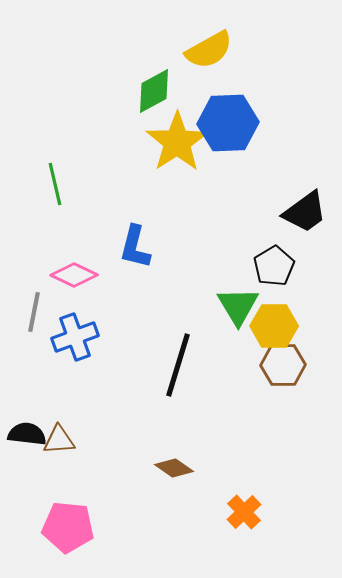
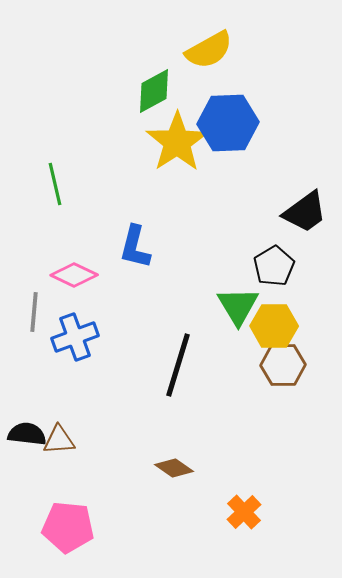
gray line: rotated 6 degrees counterclockwise
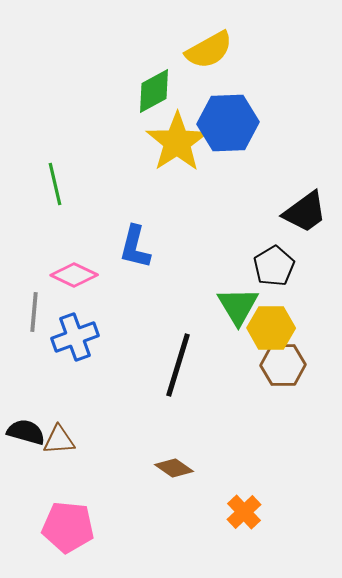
yellow hexagon: moved 3 px left, 2 px down
black semicircle: moved 1 px left, 2 px up; rotated 9 degrees clockwise
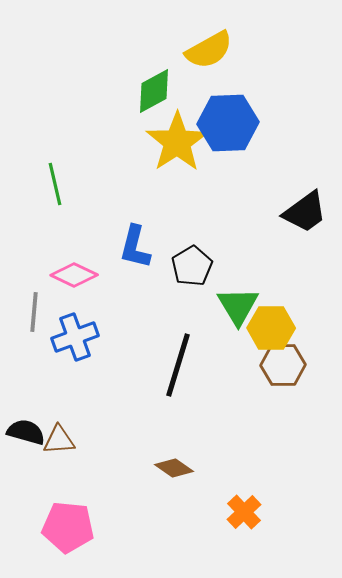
black pentagon: moved 82 px left
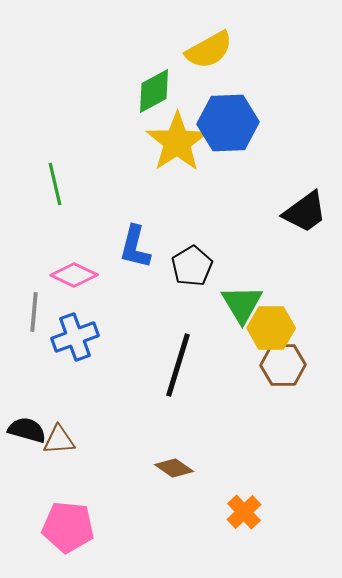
green triangle: moved 4 px right, 2 px up
black semicircle: moved 1 px right, 2 px up
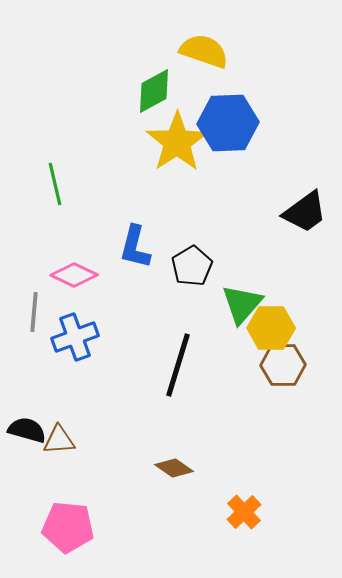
yellow semicircle: moved 5 px left, 1 px down; rotated 132 degrees counterclockwise
green triangle: rotated 12 degrees clockwise
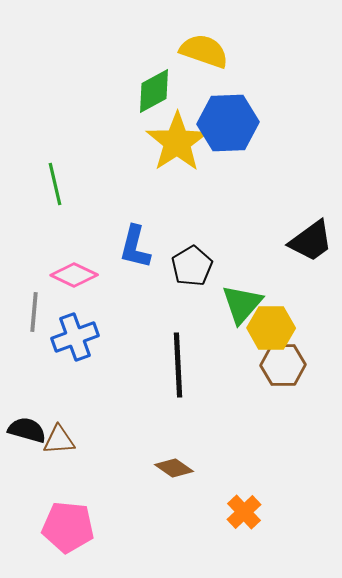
black trapezoid: moved 6 px right, 29 px down
black line: rotated 20 degrees counterclockwise
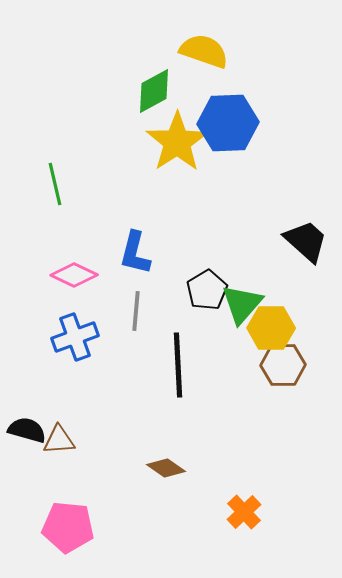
black trapezoid: moved 5 px left; rotated 102 degrees counterclockwise
blue L-shape: moved 6 px down
black pentagon: moved 15 px right, 24 px down
gray line: moved 102 px right, 1 px up
brown diamond: moved 8 px left
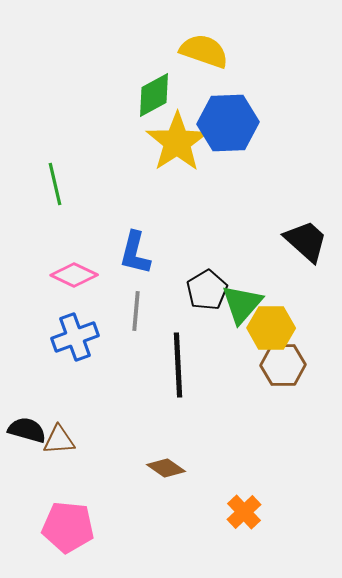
green diamond: moved 4 px down
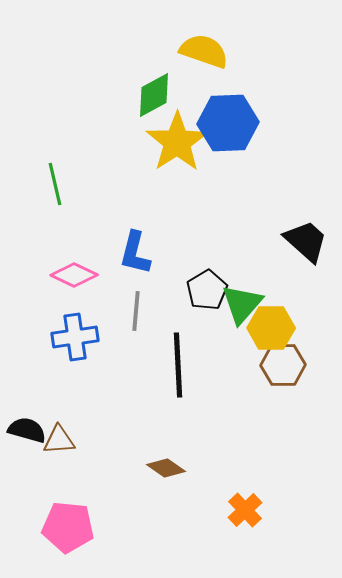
blue cross: rotated 12 degrees clockwise
orange cross: moved 1 px right, 2 px up
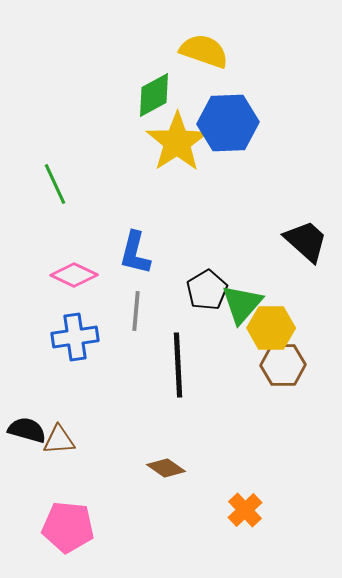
green line: rotated 12 degrees counterclockwise
